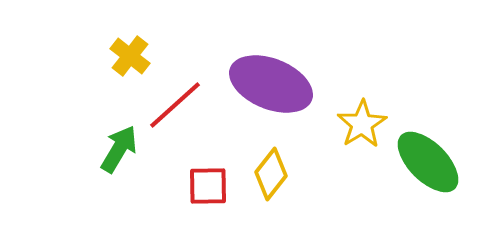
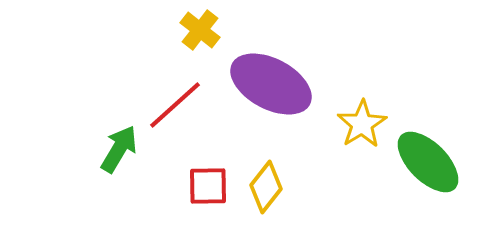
yellow cross: moved 70 px right, 26 px up
purple ellipse: rotated 6 degrees clockwise
yellow diamond: moved 5 px left, 13 px down
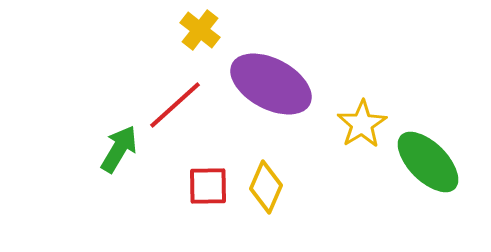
yellow diamond: rotated 15 degrees counterclockwise
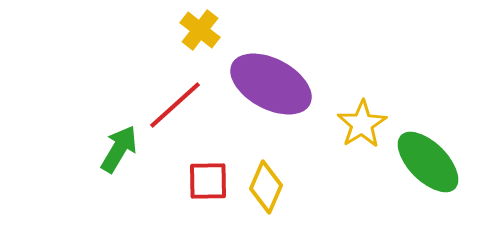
red square: moved 5 px up
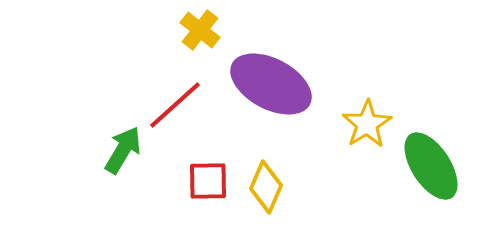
yellow star: moved 5 px right
green arrow: moved 4 px right, 1 px down
green ellipse: moved 3 px right, 4 px down; rotated 12 degrees clockwise
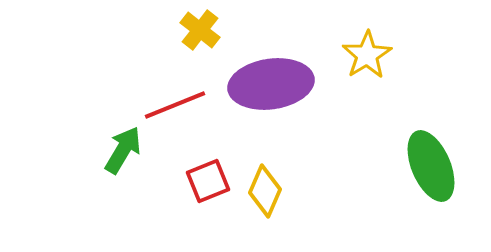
purple ellipse: rotated 36 degrees counterclockwise
red line: rotated 20 degrees clockwise
yellow star: moved 69 px up
green ellipse: rotated 10 degrees clockwise
red square: rotated 21 degrees counterclockwise
yellow diamond: moved 1 px left, 4 px down
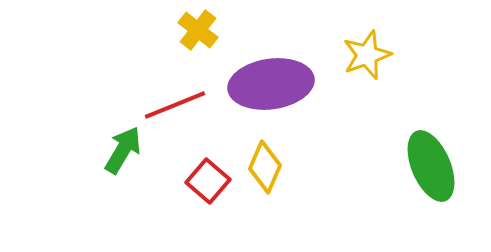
yellow cross: moved 2 px left
yellow star: rotated 12 degrees clockwise
red square: rotated 27 degrees counterclockwise
yellow diamond: moved 24 px up
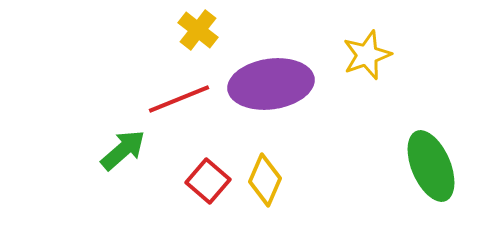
red line: moved 4 px right, 6 px up
green arrow: rotated 18 degrees clockwise
yellow diamond: moved 13 px down
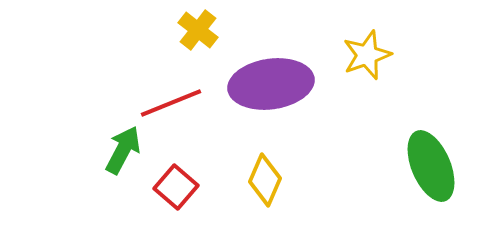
red line: moved 8 px left, 4 px down
green arrow: rotated 21 degrees counterclockwise
red square: moved 32 px left, 6 px down
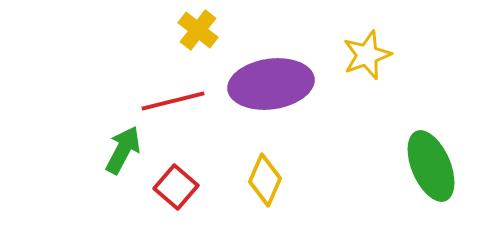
red line: moved 2 px right, 2 px up; rotated 8 degrees clockwise
